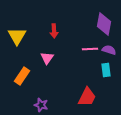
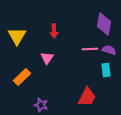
orange rectangle: moved 1 px down; rotated 12 degrees clockwise
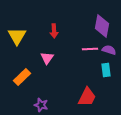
purple diamond: moved 2 px left, 2 px down
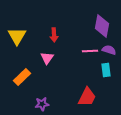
red arrow: moved 4 px down
pink line: moved 2 px down
purple star: moved 1 px right, 1 px up; rotated 24 degrees counterclockwise
